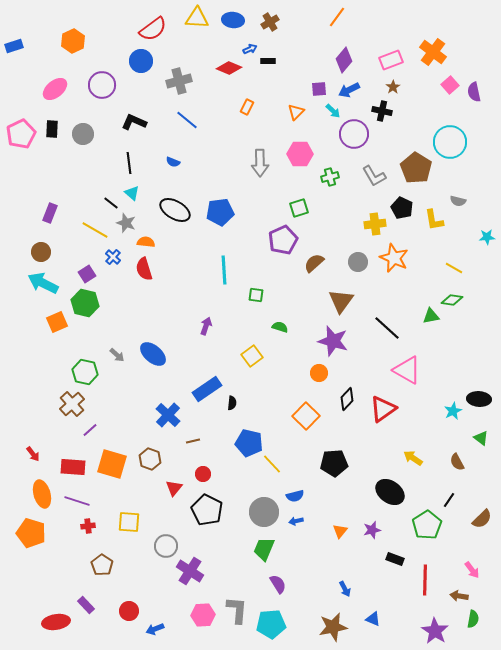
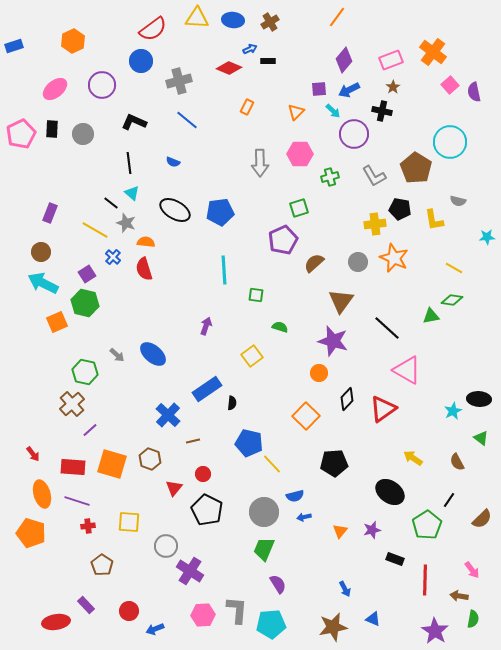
black pentagon at (402, 208): moved 2 px left, 1 px down; rotated 15 degrees counterclockwise
blue arrow at (296, 521): moved 8 px right, 4 px up
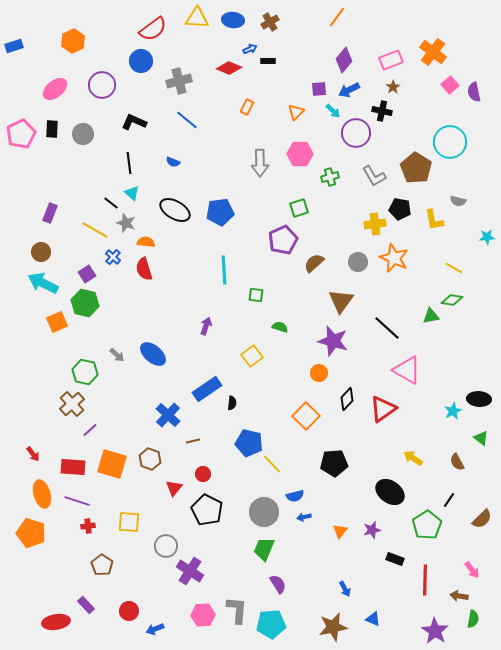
purple circle at (354, 134): moved 2 px right, 1 px up
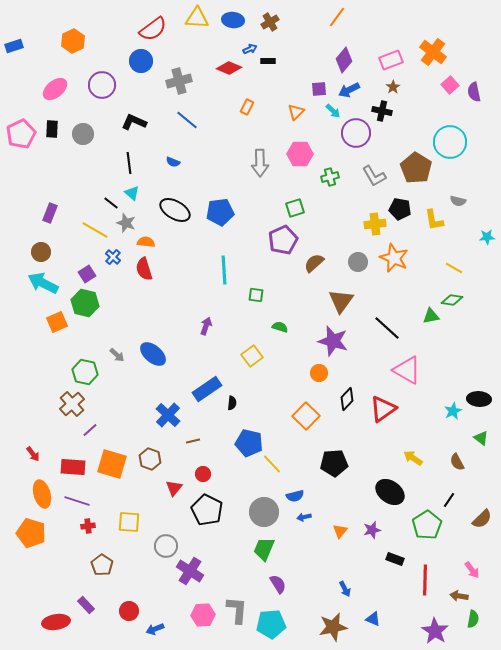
green square at (299, 208): moved 4 px left
